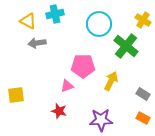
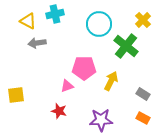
yellow cross: rotated 14 degrees clockwise
pink pentagon: moved 1 px right, 2 px down
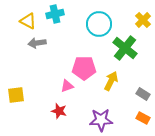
green cross: moved 1 px left, 2 px down
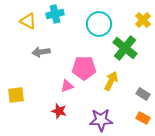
gray arrow: moved 4 px right, 9 px down
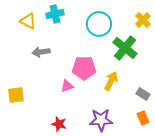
red star: moved 13 px down
orange rectangle: rotated 40 degrees clockwise
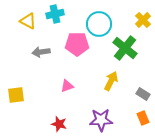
pink pentagon: moved 7 px left, 24 px up
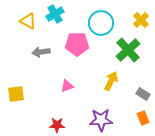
cyan cross: rotated 18 degrees counterclockwise
yellow cross: moved 2 px left
cyan circle: moved 2 px right, 1 px up
green cross: moved 3 px right, 2 px down; rotated 10 degrees clockwise
yellow square: moved 1 px up
red star: moved 2 px left, 1 px down; rotated 14 degrees counterclockwise
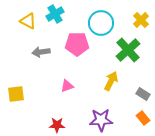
orange rectangle: rotated 16 degrees counterclockwise
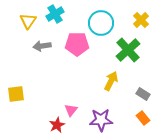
yellow triangle: rotated 36 degrees clockwise
gray arrow: moved 1 px right, 6 px up
pink triangle: moved 4 px right, 24 px down; rotated 32 degrees counterclockwise
red star: rotated 28 degrees counterclockwise
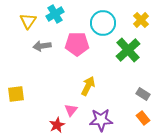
cyan circle: moved 2 px right
yellow arrow: moved 23 px left, 5 px down
